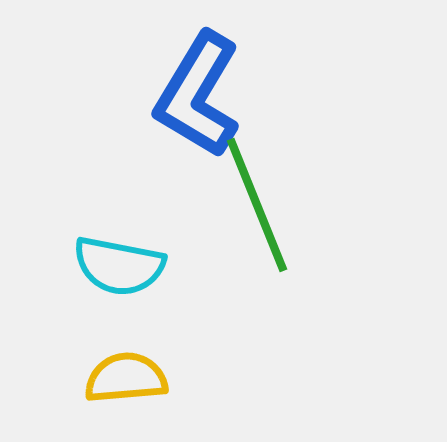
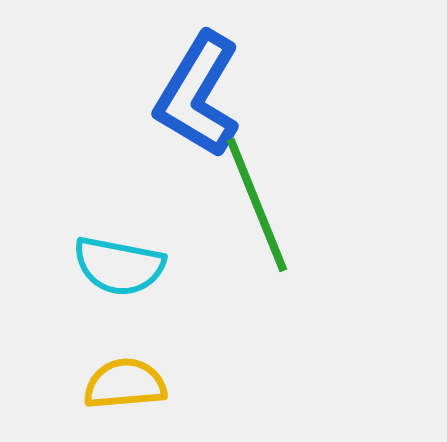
yellow semicircle: moved 1 px left, 6 px down
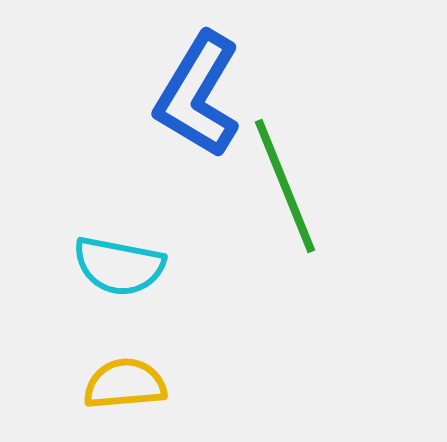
green line: moved 28 px right, 19 px up
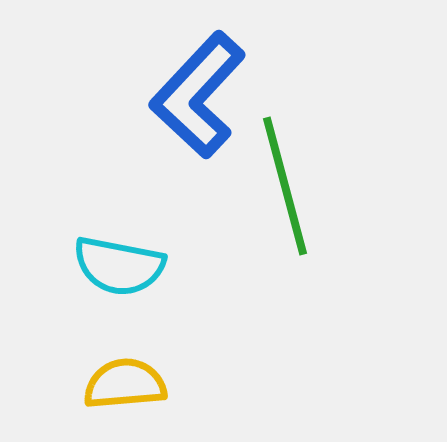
blue L-shape: rotated 12 degrees clockwise
green line: rotated 7 degrees clockwise
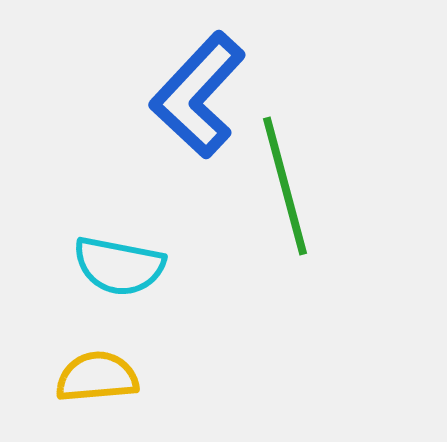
yellow semicircle: moved 28 px left, 7 px up
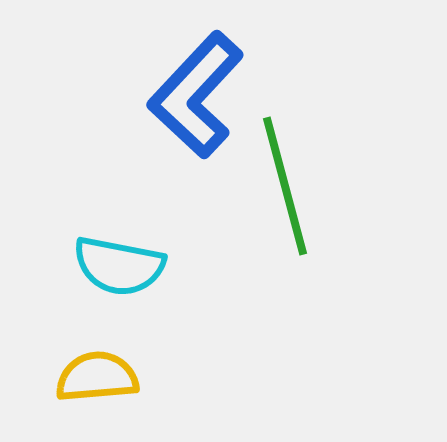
blue L-shape: moved 2 px left
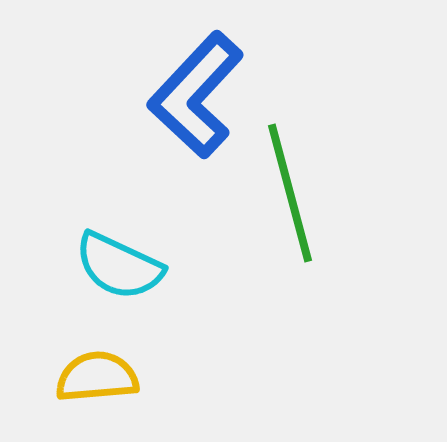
green line: moved 5 px right, 7 px down
cyan semicircle: rotated 14 degrees clockwise
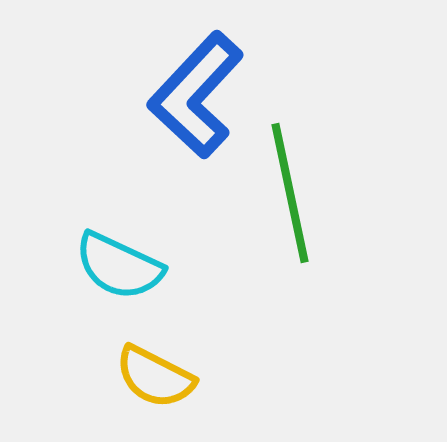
green line: rotated 3 degrees clockwise
yellow semicircle: moved 58 px right; rotated 148 degrees counterclockwise
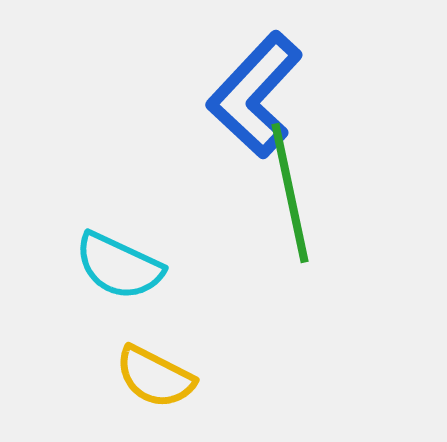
blue L-shape: moved 59 px right
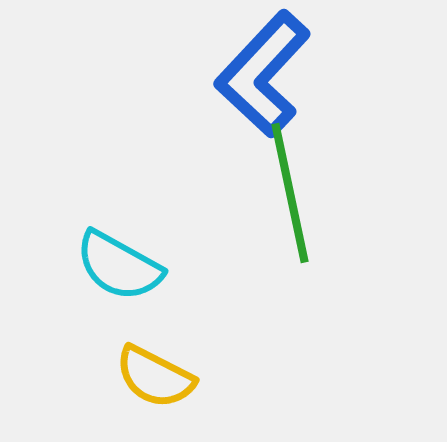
blue L-shape: moved 8 px right, 21 px up
cyan semicircle: rotated 4 degrees clockwise
